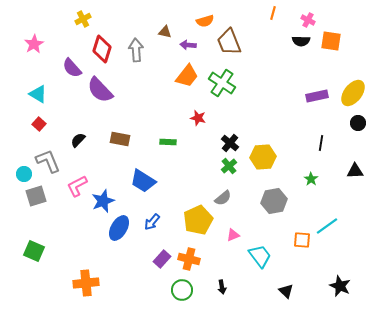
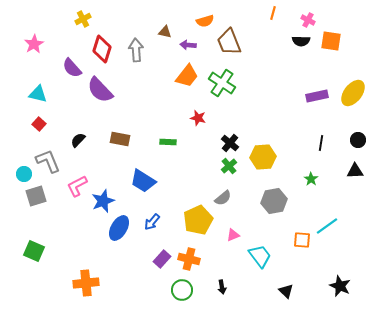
cyan triangle at (38, 94): rotated 18 degrees counterclockwise
black circle at (358, 123): moved 17 px down
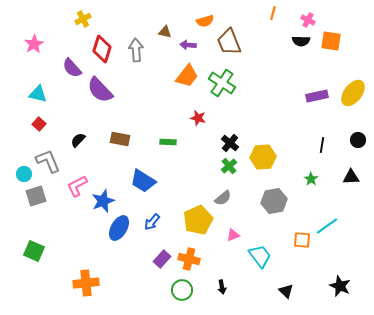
black line at (321, 143): moved 1 px right, 2 px down
black triangle at (355, 171): moved 4 px left, 6 px down
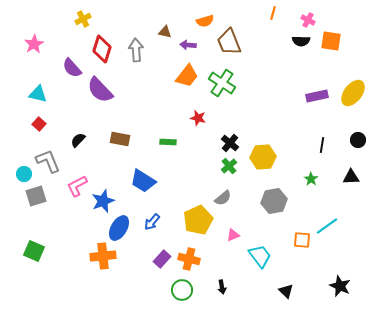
orange cross at (86, 283): moved 17 px right, 27 px up
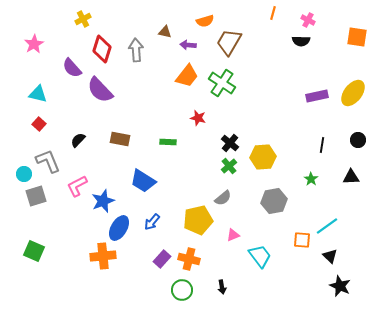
orange square at (331, 41): moved 26 px right, 4 px up
brown trapezoid at (229, 42): rotated 52 degrees clockwise
yellow pentagon at (198, 220): rotated 12 degrees clockwise
black triangle at (286, 291): moved 44 px right, 35 px up
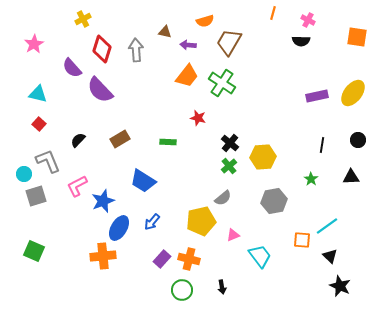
brown rectangle at (120, 139): rotated 42 degrees counterclockwise
yellow pentagon at (198, 220): moved 3 px right, 1 px down
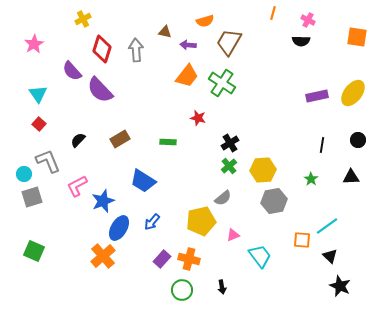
purple semicircle at (72, 68): moved 3 px down
cyan triangle at (38, 94): rotated 42 degrees clockwise
black cross at (230, 143): rotated 18 degrees clockwise
yellow hexagon at (263, 157): moved 13 px down
gray square at (36, 196): moved 4 px left, 1 px down
orange cross at (103, 256): rotated 35 degrees counterclockwise
